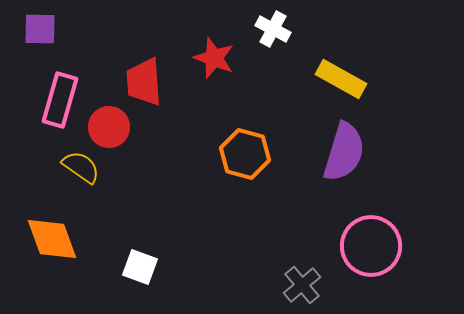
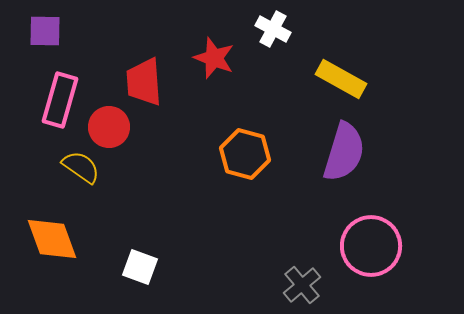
purple square: moved 5 px right, 2 px down
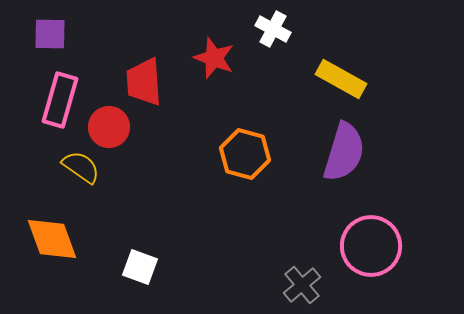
purple square: moved 5 px right, 3 px down
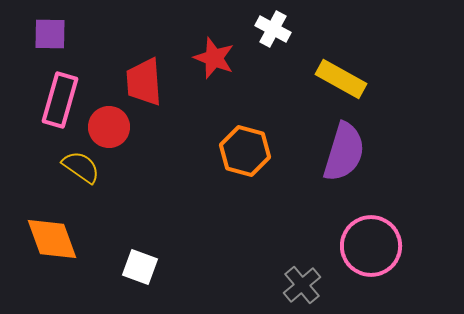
orange hexagon: moved 3 px up
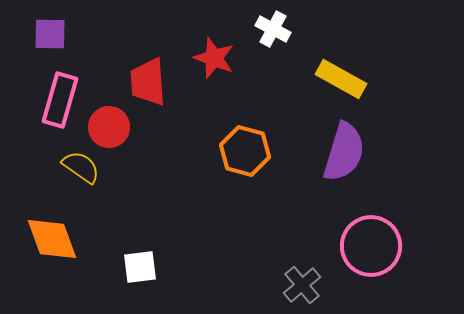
red trapezoid: moved 4 px right
white square: rotated 27 degrees counterclockwise
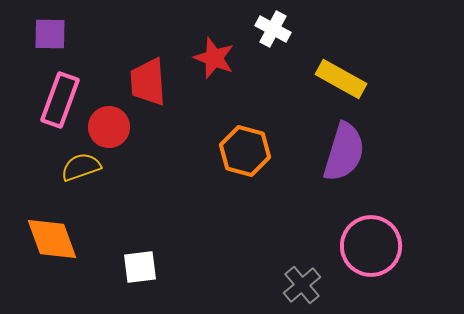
pink rectangle: rotated 4 degrees clockwise
yellow semicircle: rotated 54 degrees counterclockwise
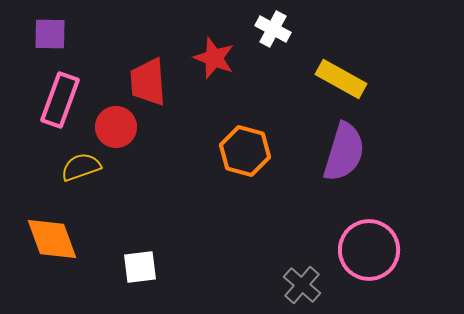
red circle: moved 7 px right
pink circle: moved 2 px left, 4 px down
gray cross: rotated 9 degrees counterclockwise
